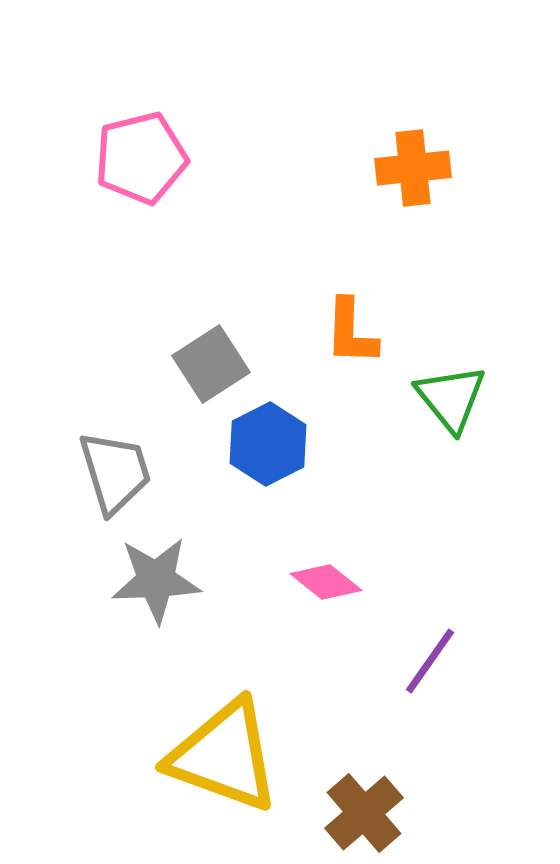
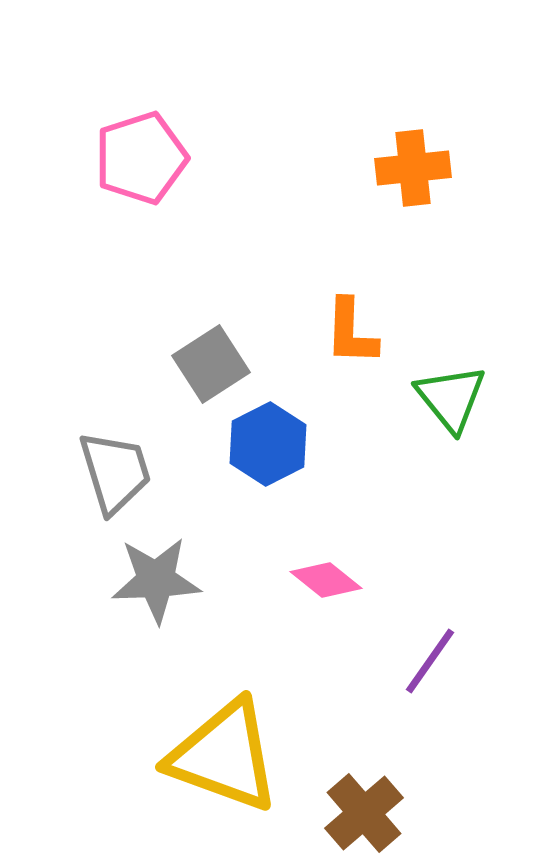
pink pentagon: rotated 4 degrees counterclockwise
pink diamond: moved 2 px up
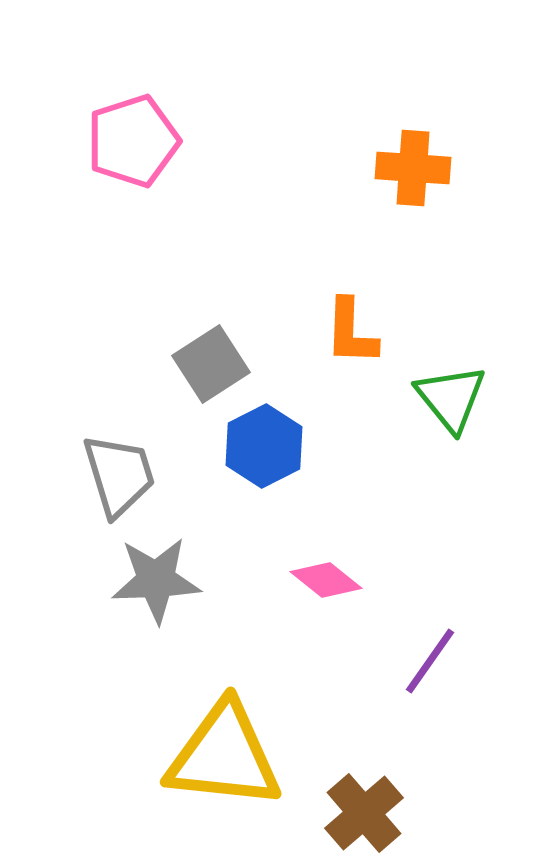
pink pentagon: moved 8 px left, 17 px up
orange cross: rotated 10 degrees clockwise
blue hexagon: moved 4 px left, 2 px down
gray trapezoid: moved 4 px right, 3 px down
yellow triangle: rotated 14 degrees counterclockwise
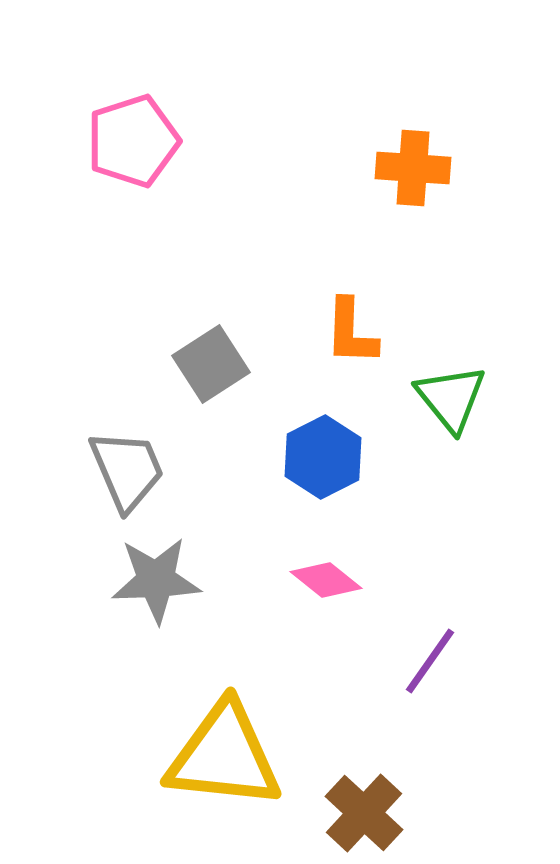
blue hexagon: moved 59 px right, 11 px down
gray trapezoid: moved 8 px right, 5 px up; rotated 6 degrees counterclockwise
brown cross: rotated 6 degrees counterclockwise
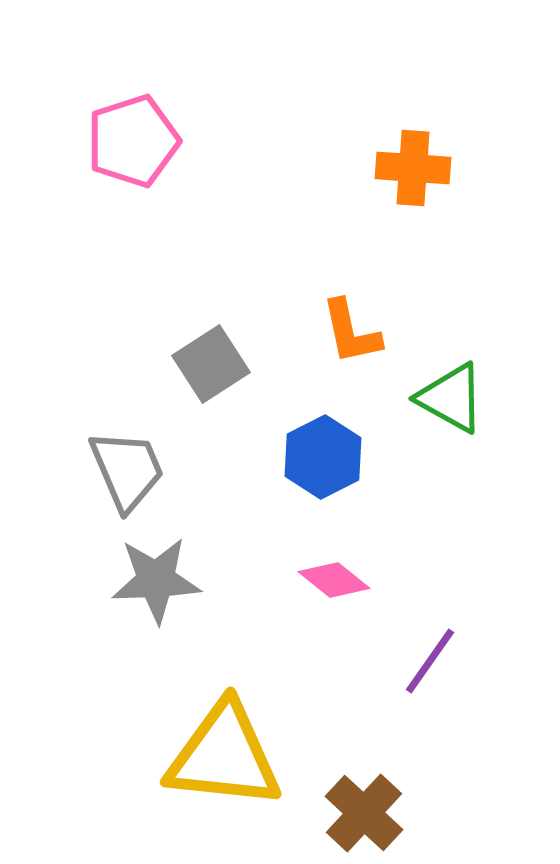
orange L-shape: rotated 14 degrees counterclockwise
green triangle: rotated 22 degrees counterclockwise
pink diamond: moved 8 px right
